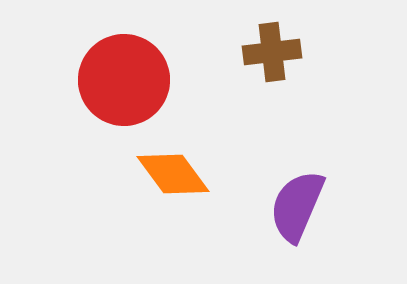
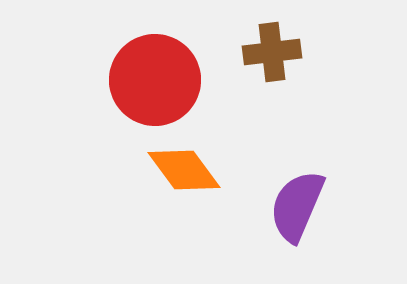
red circle: moved 31 px right
orange diamond: moved 11 px right, 4 px up
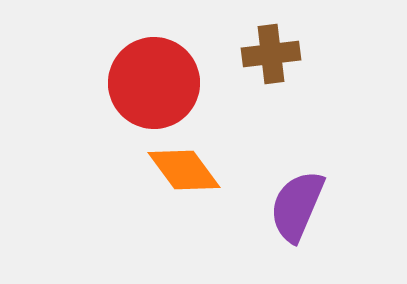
brown cross: moved 1 px left, 2 px down
red circle: moved 1 px left, 3 px down
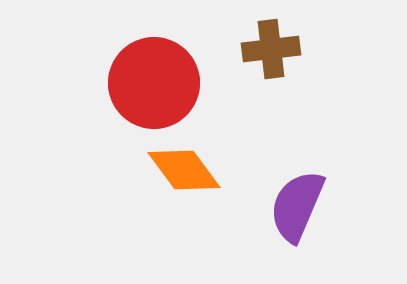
brown cross: moved 5 px up
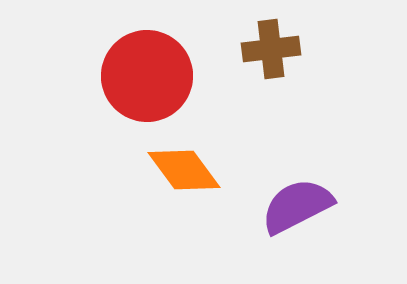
red circle: moved 7 px left, 7 px up
purple semicircle: rotated 40 degrees clockwise
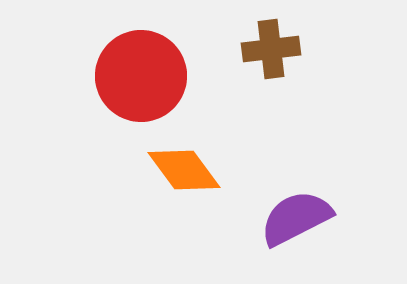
red circle: moved 6 px left
purple semicircle: moved 1 px left, 12 px down
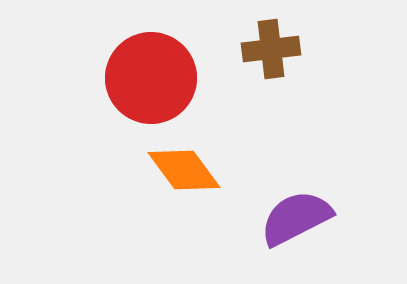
red circle: moved 10 px right, 2 px down
